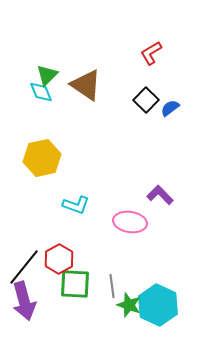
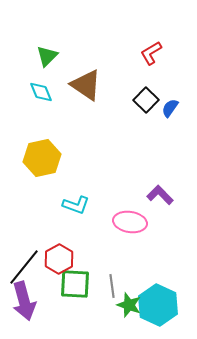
green triangle: moved 19 px up
blue semicircle: rotated 18 degrees counterclockwise
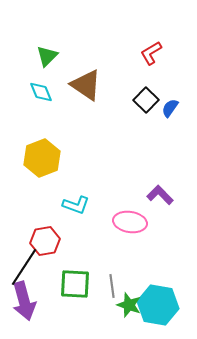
yellow hexagon: rotated 9 degrees counterclockwise
red hexagon: moved 14 px left, 18 px up; rotated 20 degrees clockwise
black line: rotated 6 degrees counterclockwise
cyan hexagon: rotated 15 degrees counterclockwise
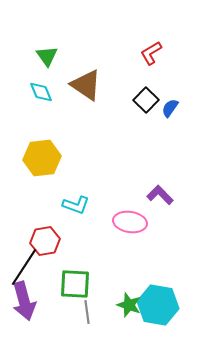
green triangle: rotated 20 degrees counterclockwise
yellow hexagon: rotated 15 degrees clockwise
gray line: moved 25 px left, 26 px down
